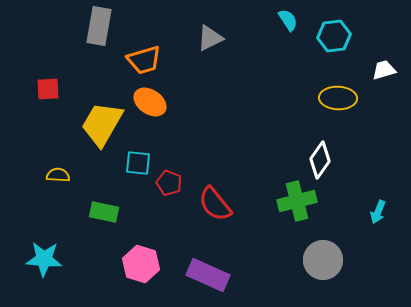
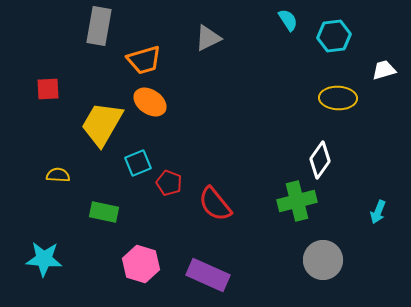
gray triangle: moved 2 px left
cyan square: rotated 28 degrees counterclockwise
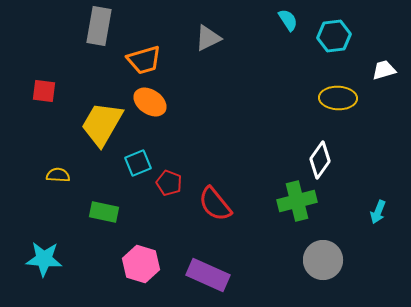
red square: moved 4 px left, 2 px down; rotated 10 degrees clockwise
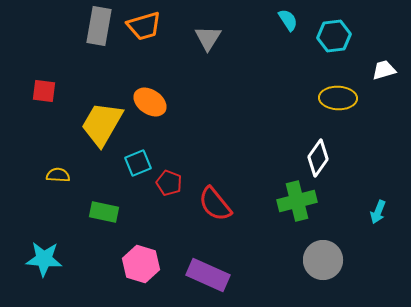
gray triangle: rotated 32 degrees counterclockwise
orange trapezoid: moved 34 px up
white diamond: moved 2 px left, 2 px up
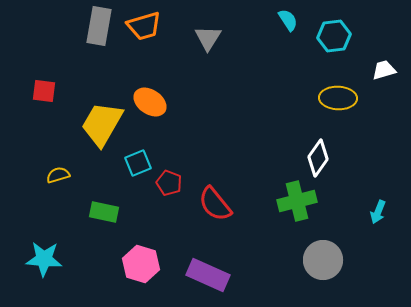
yellow semicircle: rotated 20 degrees counterclockwise
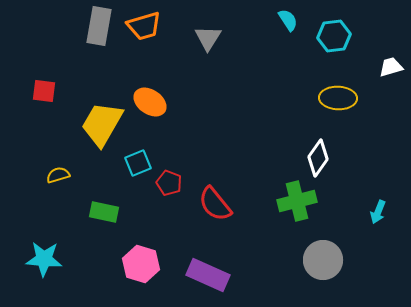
white trapezoid: moved 7 px right, 3 px up
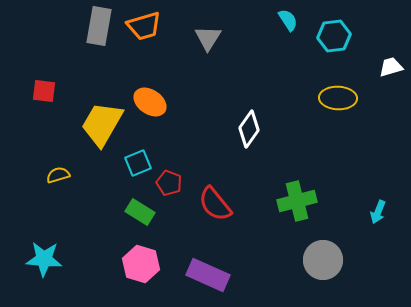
white diamond: moved 69 px left, 29 px up
green rectangle: moved 36 px right; rotated 20 degrees clockwise
